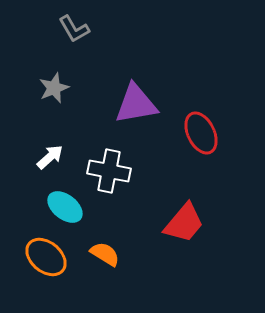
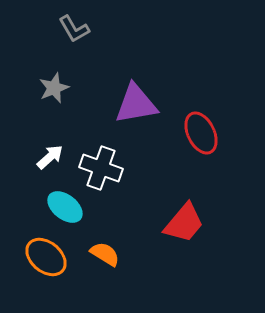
white cross: moved 8 px left, 3 px up; rotated 9 degrees clockwise
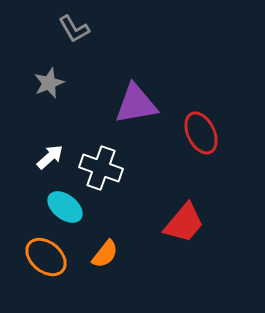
gray star: moved 5 px left, 5 px up
orange semicircle: rotated 96 degrees clockwise
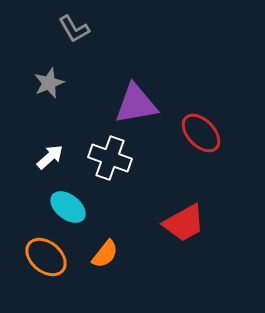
red ellipse: rotated 18 degrees counterclockwise
white cross: moved 9 px right, 10 px up
cyan ellipse: moved 3 px right
red trapezoid: rotated 21 degrees clockwise
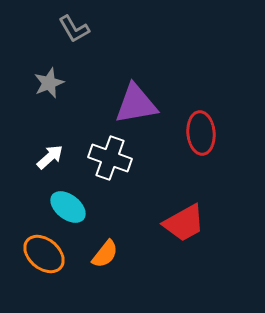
red ellipse: rotated 39 degrees clockwise
orange ellipse: moved 2 px left, 3 px up
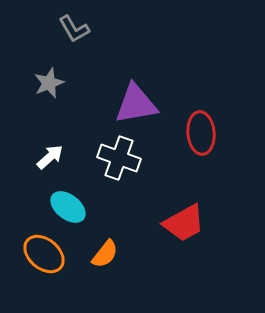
white cross: moved 9 px right
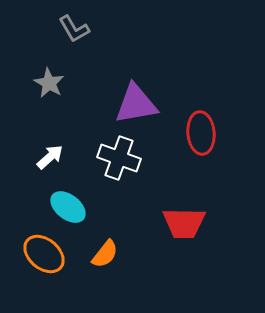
gray star: rotated 20 degrees counterclockwise
red trapezoid: rotated 30 degrees clockwise
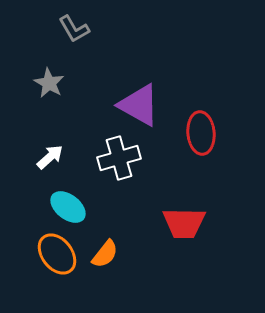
purple triangle: moved 3 px right, 1 px down; rotated 39 degrees clockwise
white cross: rotated 36 degrees counterclockwise
orange ellipse: moved 13 px right; rotated 12 degrees clockwise
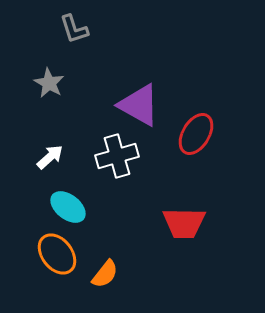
gray L-shape: rotated 12 degrees clockwise
red ellipse: moved 5 px left, 1 px down; rotated 36 degrees clockwise
white cross: moved 2 px left, 2 px up
orange semicircle: moved 20 px down
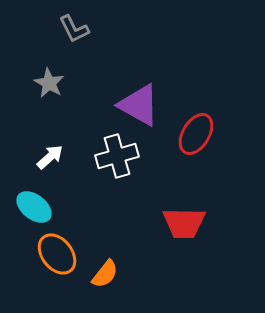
gray L-shape: rotated 8 degrees counterclockwise
cyan ellipse: moved 34 px left
